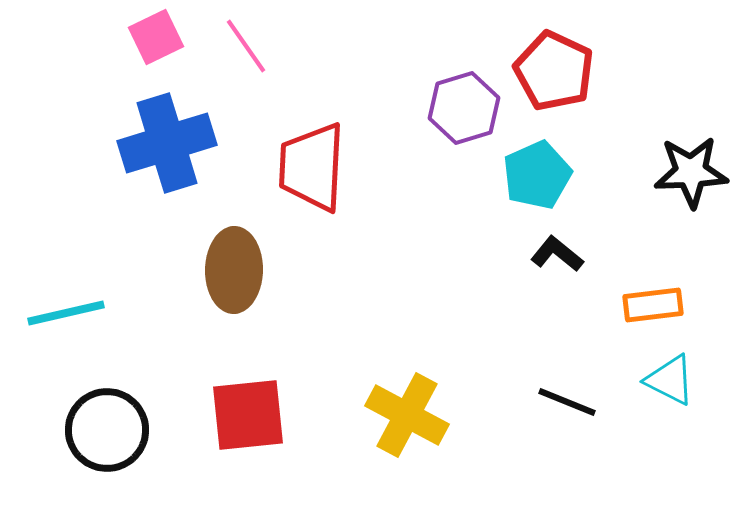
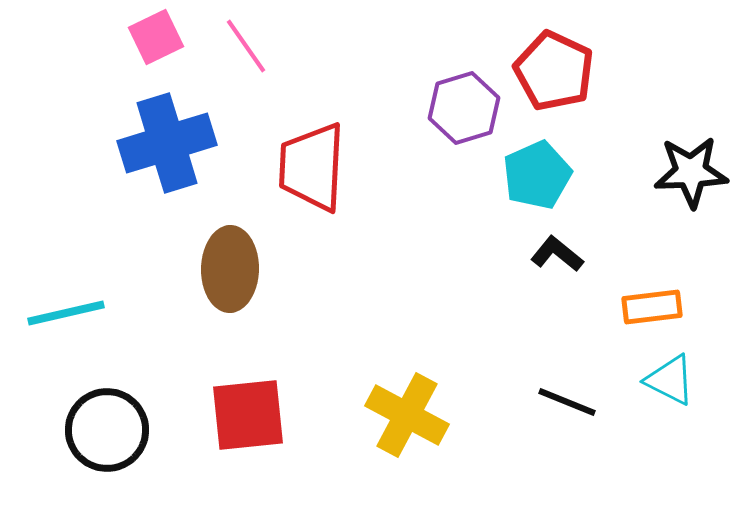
brown ellipse: moved 4 px left, 1 px up
orange rectangle: moved 1 px left, 2 px down
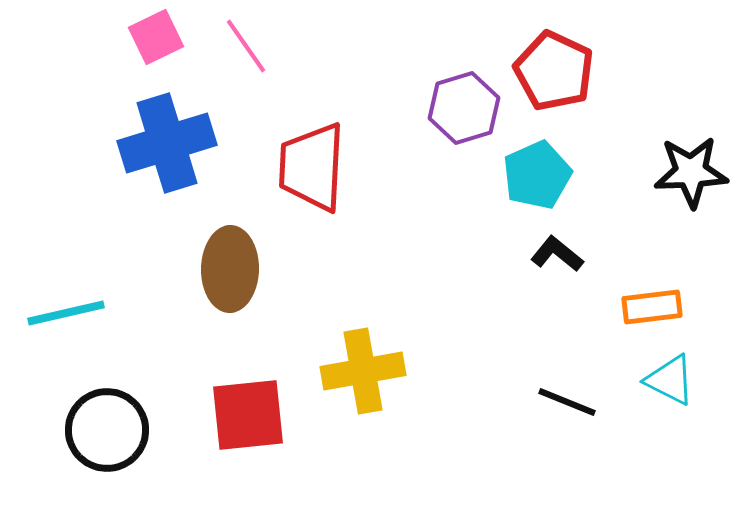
yellow cross: moved 44 px left, 44 px up; rotated 38 degrees counterclockwise
